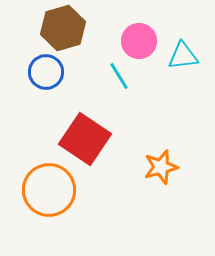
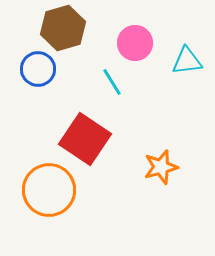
pink circle: moved 4 px left, 2 px down
cyan triangle: moved 4 px right, 5 px down
blue circle: moved 8 px left, 3 px up
cyan line: moved 7 px left, 6 px down
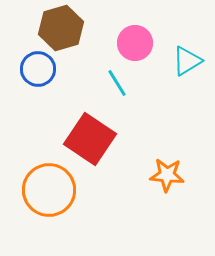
brown hexagon: moved 2 px left
cyan triangle: rotated 24 degrees counterclockwise
cyan line: moved 5 px right, 1 px down
red square: moved 5 px right
orange star: moved 6 px right, 8 px down; rotated 20 degrees clockwise
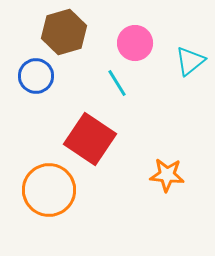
brown hexagon: moved 3 px right, 4 px down
cyan triangle: moved 3 px right; rotated 8 degrees counterclockwise
blue circle: moved 2 px left, 7 px down
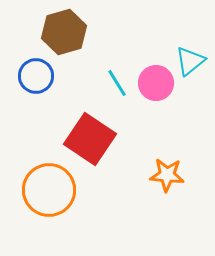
pink circle: moved 21 px right, 40 px down
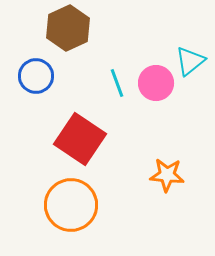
brown hexagon: moved 4 px right, 4 px up; rotated 9 degrees counterclockwise
cyan line: rotated 12 degrees clockwise
red square: moved 10 px left
orange circle: moved 22 px right, 15 px down
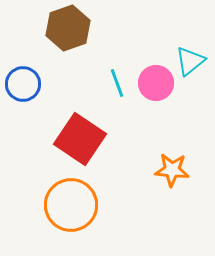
brown hexagon: rotated 6 degrees clockwise
blue circle: moved 13 px left, 8 px down
orange star: moved 5 px right, 5 px up
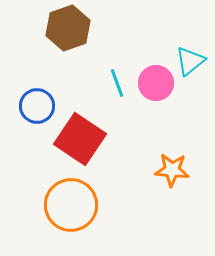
blue circle: moved 14 px right, 22 px down
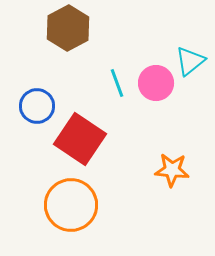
brown hexagon: rotated 9 degrees counterclockwise
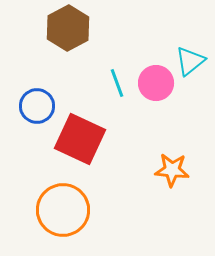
red square: rotated 9 degrees counterclockwise
orange circle: moved 8 px left, 5 px down
